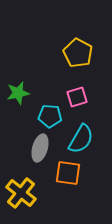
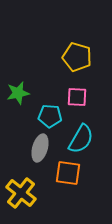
yellow pentagon: moved 1 px left, 4 px down; rotated 12 degrees counterclockwise
pink square: rotated 20 degrees clockwise
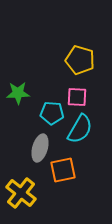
yellow pentagon: moved 3 px right, 3 px down
green star: rotated 10 degrees clockwise
cyan pentagon: moved 2 px right, 3 px up
cyan semicircle: moved 1 px left, 10 px up
orange square: moved 5 px left, 3 px up; rotated 20 degrees counterclockwise
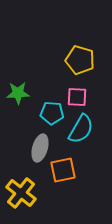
cyan semicircle: moved 1 px right
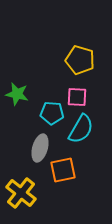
green star: moved 1 px left, 1 px down; rotated 15 degrees clockwise
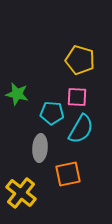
gray ellipse: rotated 12 degrees counterclockwise
orange square: moved 5 px right, 4 px down
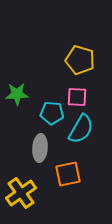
green star: rotated 15 degrees counterclockwise
yellow cross: rotated 16 degrees clockwise
